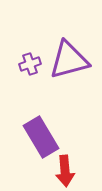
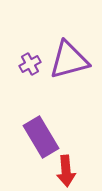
purple cross: rotated 10 degrees counterclockwise
red arrow: moved 1 px right
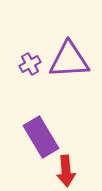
purple triangle: rotated 12 degrees clockwise
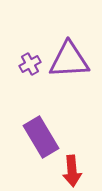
red arrow: moved 6 px right
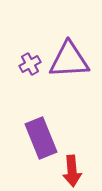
purple rectangle: moved 1 px down; rotated 9 degrees clockwise
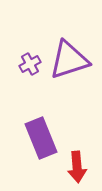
purple triangle: rotated 15 degrees counterclockwise
red arrow: moved 5 px right, 4 px up
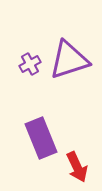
red arrow: rotated 20 degrees counterclockwise
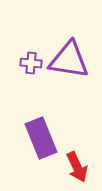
purple triangle: rotated 27 degrees clockwise
purple cross: moved 1 px right, 1 px up; rotated 35 degrees clockwise
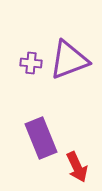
purple triangle: rotated 30 degrees counterclockwise
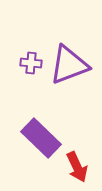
purple triangle: moved 5 px down
purple rectangle: rotated 24 degrees counterclockwise
